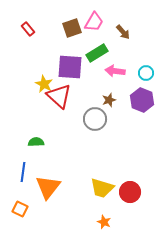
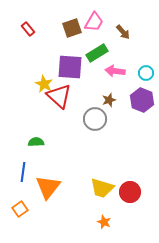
orange square: rotated 28 degrees clockwise
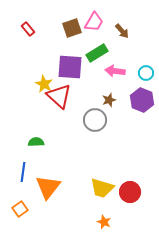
brown arrow: moved 1 px left, 1 px up
gray circle: moved 1 px down
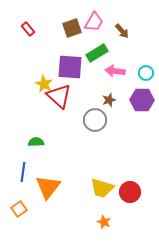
purple hexagon: rotated 20 degrees counterclockwise
orange square: moved 1 px left
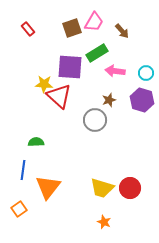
yellow star: rotated 24 degrees counterclockwise
purple hexagon: rotated 15 degrees clockwise
blue line: moved 2 px up
red circle: moved 4 px up
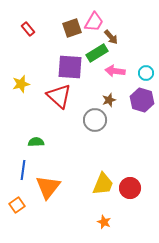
brown arrow: moved 11 px left, 6 px down
yellow star: moved 23 px left; rotated 18 degrees counterclockwise
yellow trapezoid: moved 1 px right, 4 px up; rotated 85 degrees counterclockwise
orange square: moved 2 px left, 4 px up
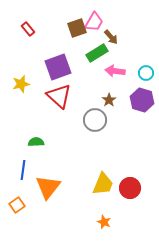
brown square: moved 5 px right
purple square: moved 12 px left; rotated 24 degrees counterclockwise
brown star: rotated 16 degrees counterclockwise
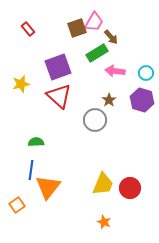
blue line: moved 8 px right
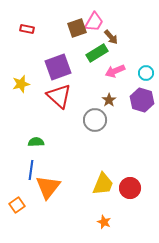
red rectangle: moved 1 px left; rotated 40 degrees counterclockwise
pink arrow: rotated 30 degrees counterclockwise
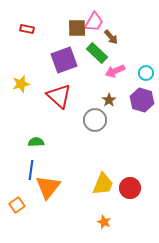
brown square: rotated 18 degrees clockwise
green rectangle: rotated 75 degrees clockwise
purple square: moved 6 px right, 7 px up
